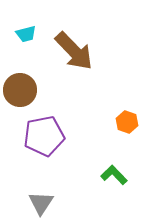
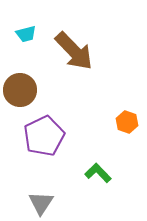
purple pentagon: rotated 15 degrees counterclockwise
green L-shape: moved 16 px left, 2 px up
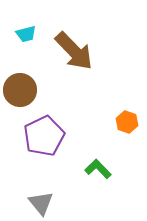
green L-shape: moved 4 px up
gray triangle: rotated 12 degrees counterclockwise
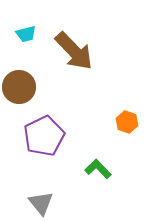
brown circle: moved 1 px left, 3 px up
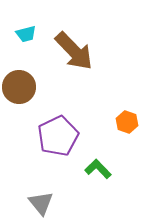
purple pentagon: moved 14 px right
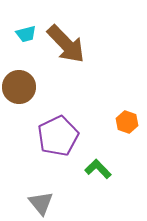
brown arrow: moved 8 px left, 7 px up
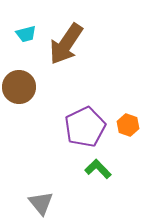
brown arrow: rotated 78 degrees clockwise
orange hexagon: moved 1 px right, 3 px down
purple pentagon: moved 27 px right, 9 px up
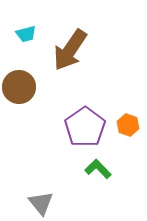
brown arrow: moved 4 px right, 6 px down
purple pentagon: rotated 9 degrees counterclockwise
